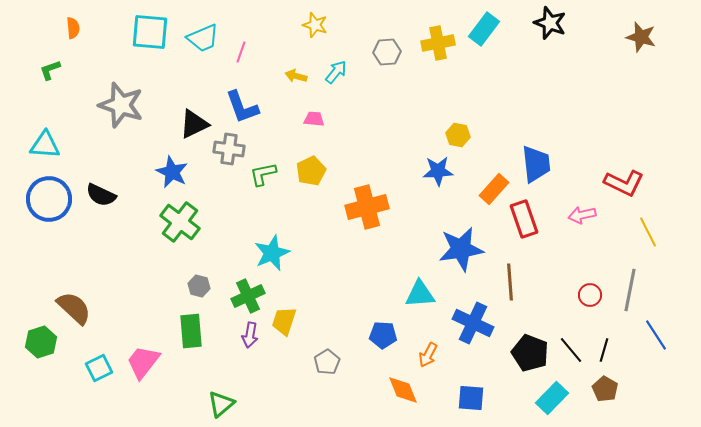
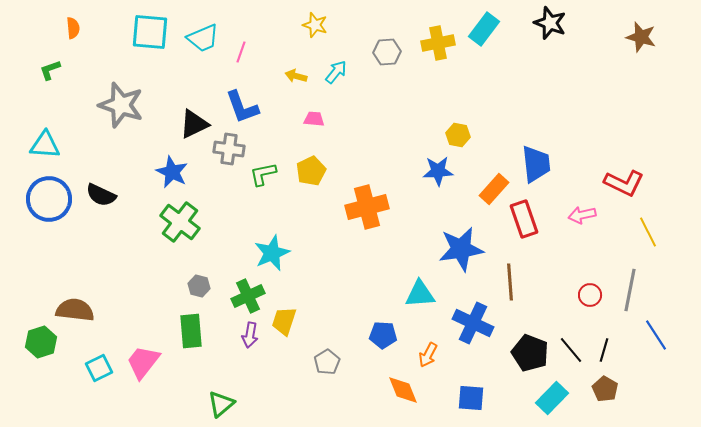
brown semicircle at (74, 308): moved 1 px right, 2 px down; rotated 36 degrees counterclockwise
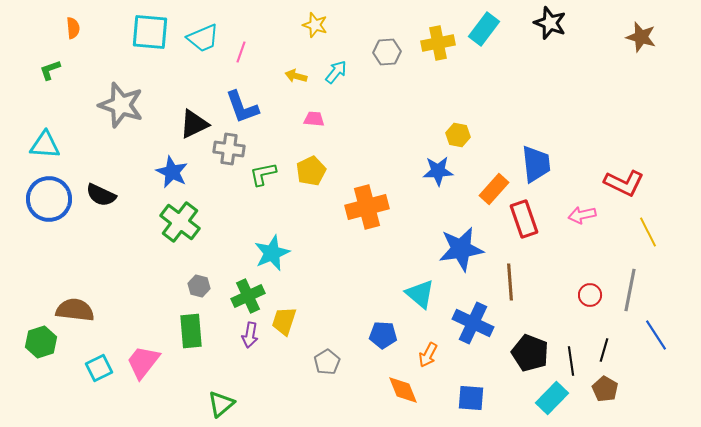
cyan triangle at (420, 294): rotated 44 degrees clockwise
black line at (571, 350): moved 11 px down; rotated 32 degrees clockwise
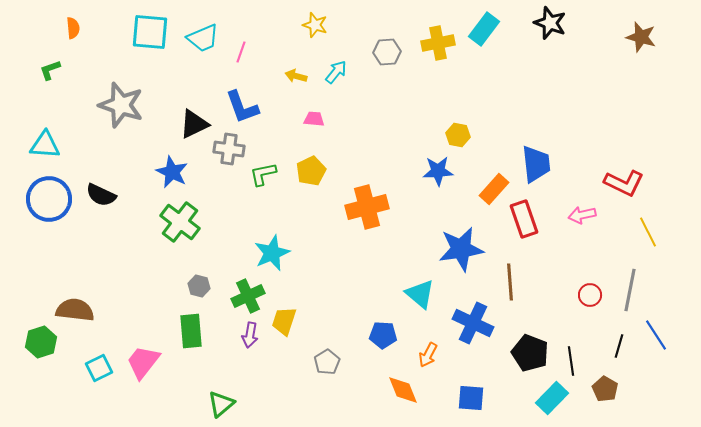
black line at (604, 350): moved 15 px right, 4 px up
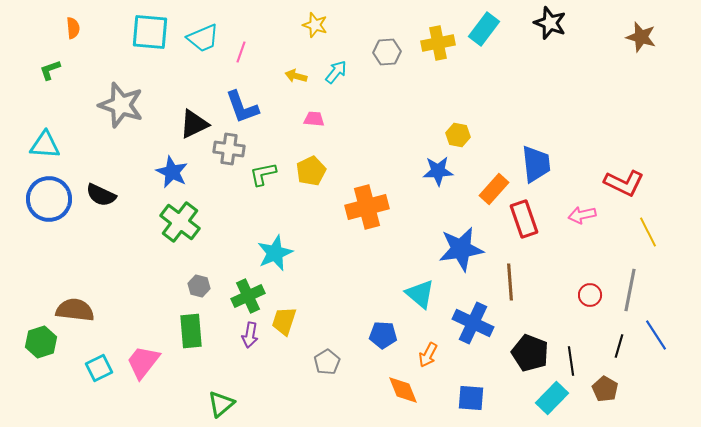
cyan star at (272, 253): moved 3 px right
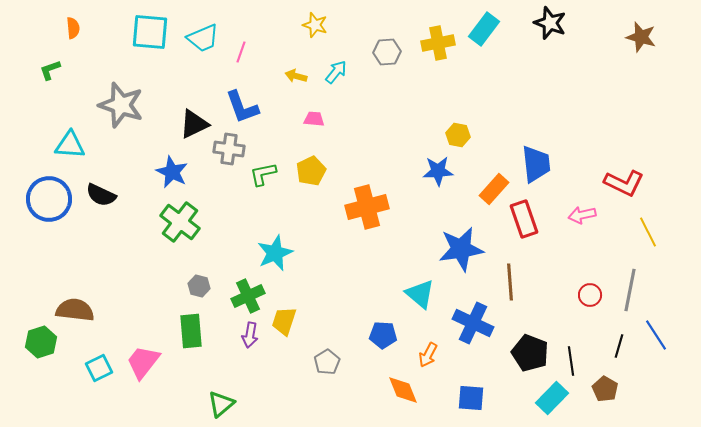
cyan triangle at (45, 145): moved 25 px right
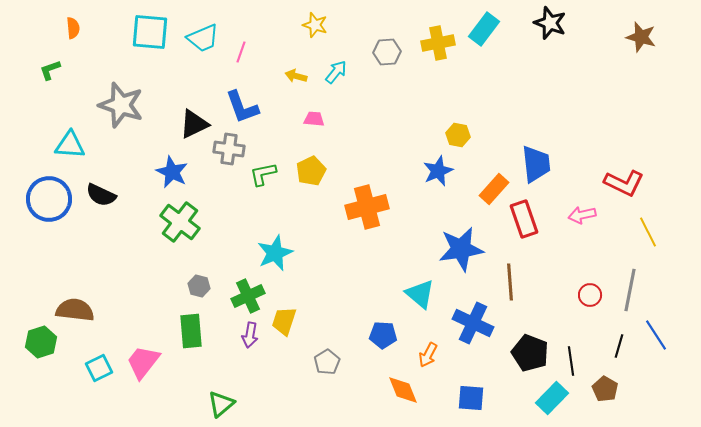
blue star at (438, 171): rotated 20 degrees counterclockwise
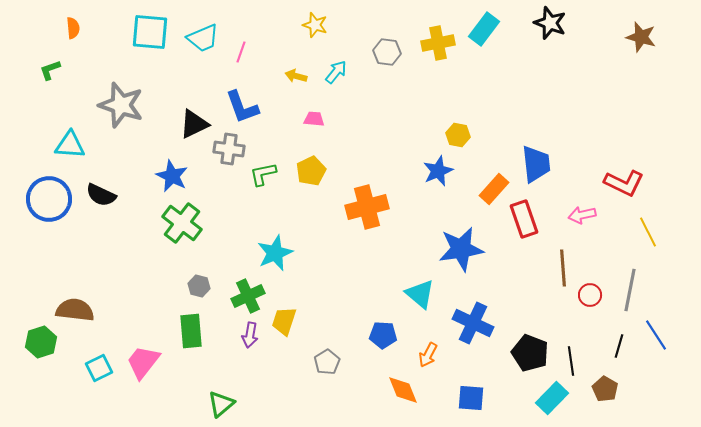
gray hexagon at (387, 52): rotated 12 degrees clockwise
blue star at (172, 172): moved 4 px down
green cross at (180, 222): moved 2 px right, 1 px down
brown line at (510, 282): moved 53 px right, 14 px up
